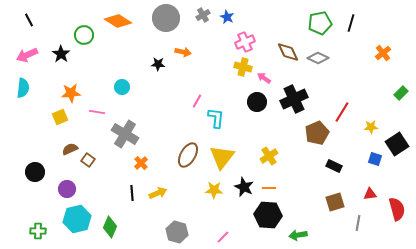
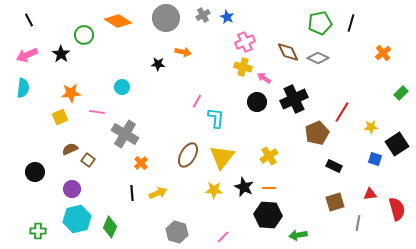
purple circle at (67, 189): moved 5 px right
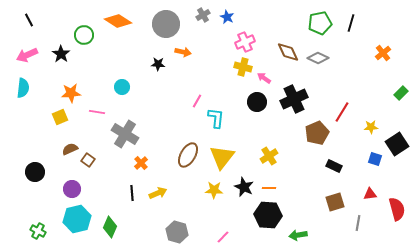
gray circle at (166, 18): moved 6 px down
green cross at (38, 231): rotated 28 degrees clockwise
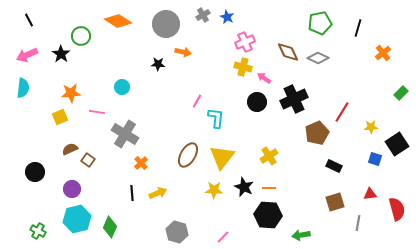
black line at (351, 23): moved 7 px right, 5 px down
green circle at (84, 35): moved 3 px left, 1 px down
green arrow at (298, 235): moved 3 px right
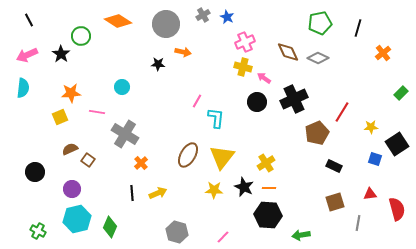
yellow cross at (269, 156): moved 3 px left, 7 px down
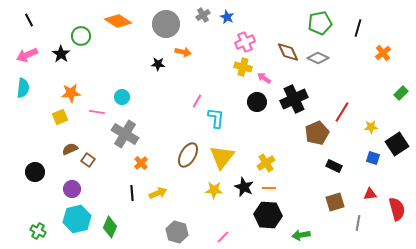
cyan circle at (122, 87): moved 10 px down
blue square at (375, 159): moved 2 px left, 1 px up
